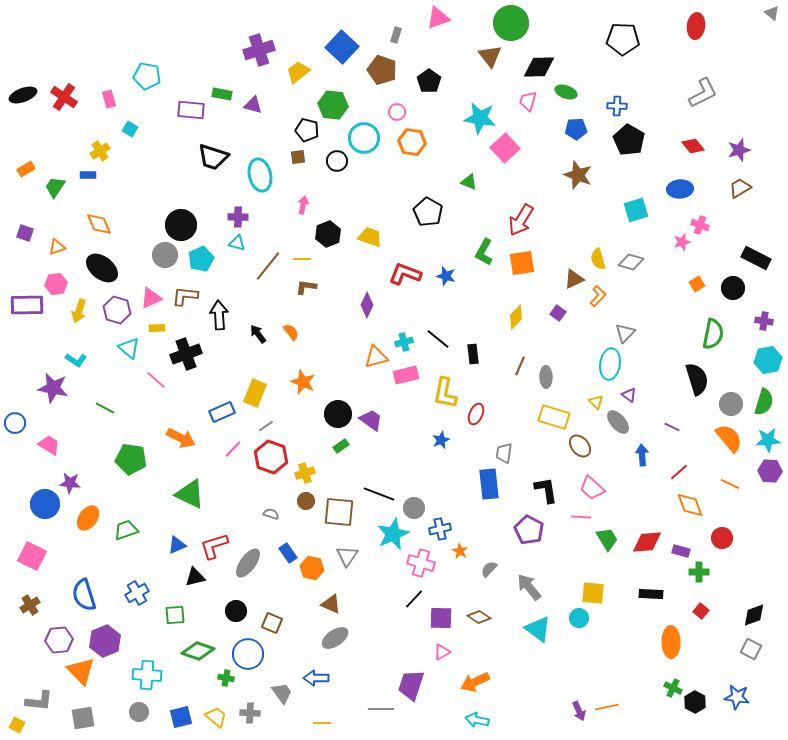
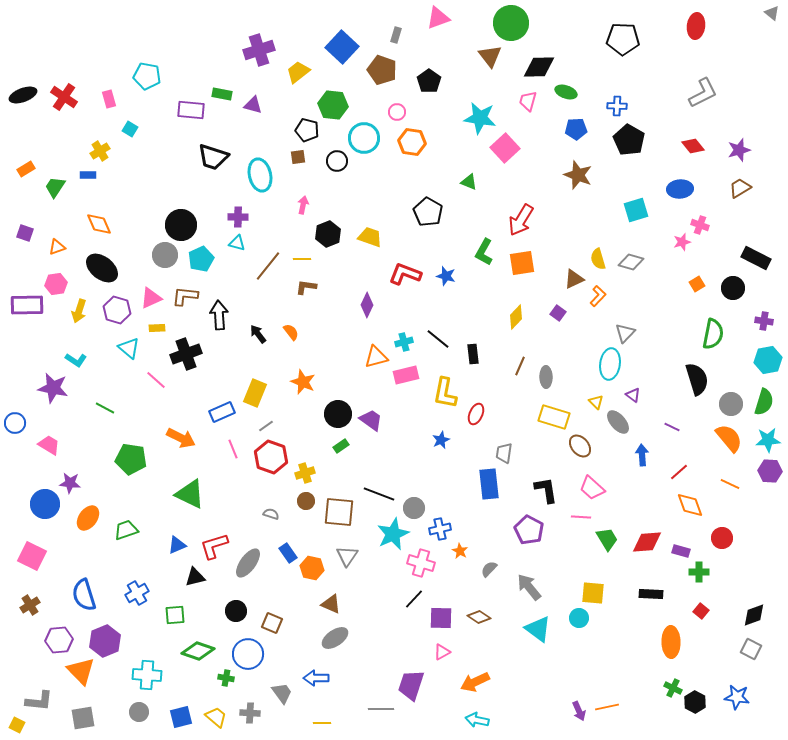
purple triangle at (629, 395): moved 4 px right
pink line at (233, 449): rotated 66 degrees counterclockwise
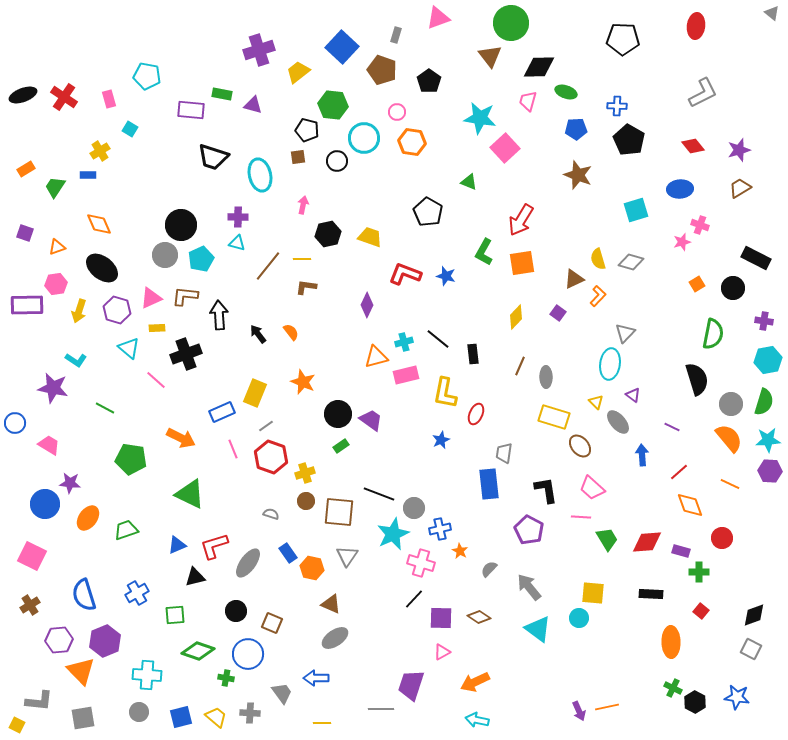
black hexagon at (328, 234): rotated 10 degrees clockwise
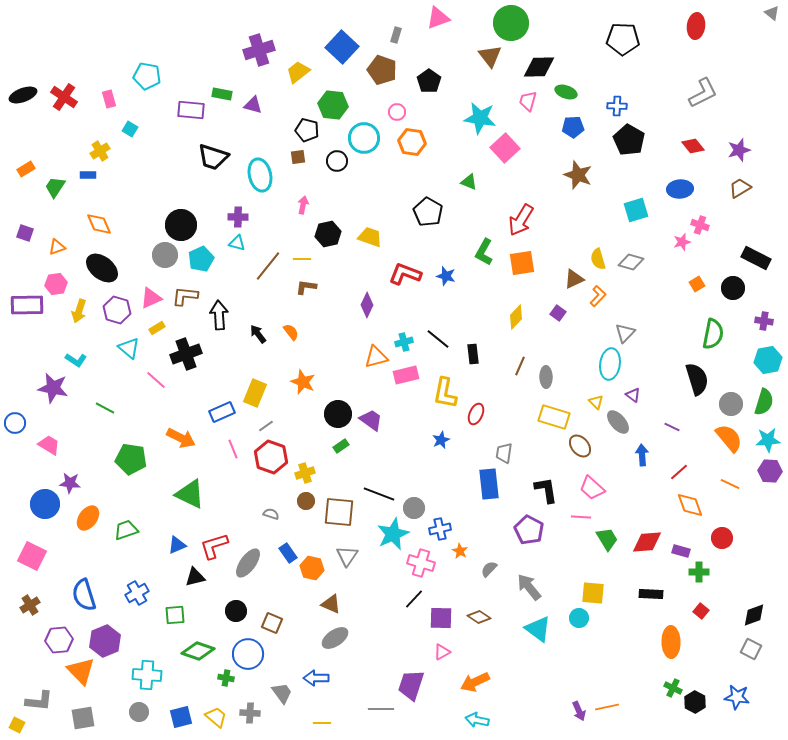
blue pentagon at (576, 129): moved 3 px left, 2 px up
yellow rectangle at (157, 328): rotated 28 degrees counterclockwise
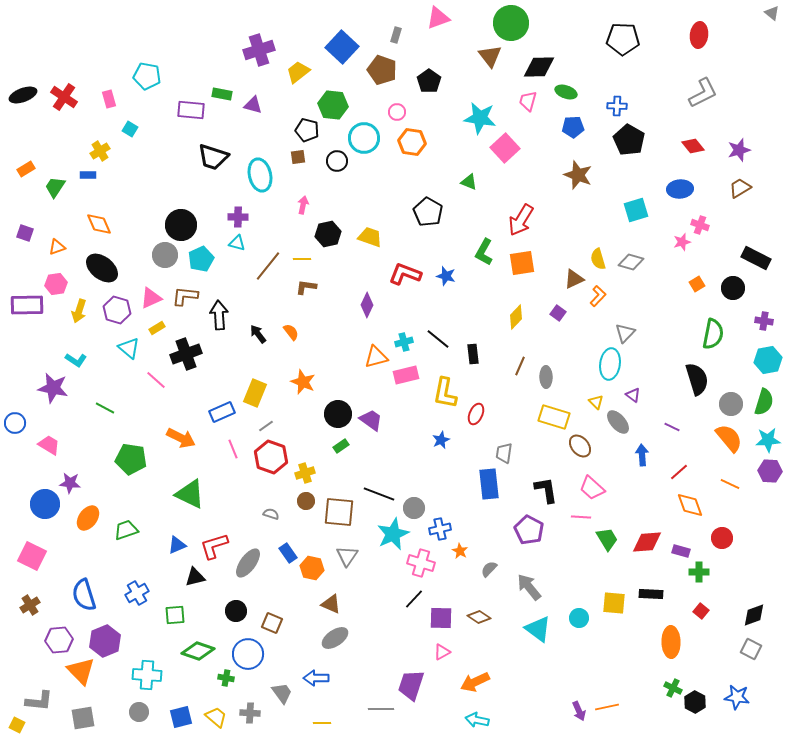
red ellipse at (696, 26): moved 3 px right, 9 px down
yellow square at (593, 593): moved 21 px right, 10 px down
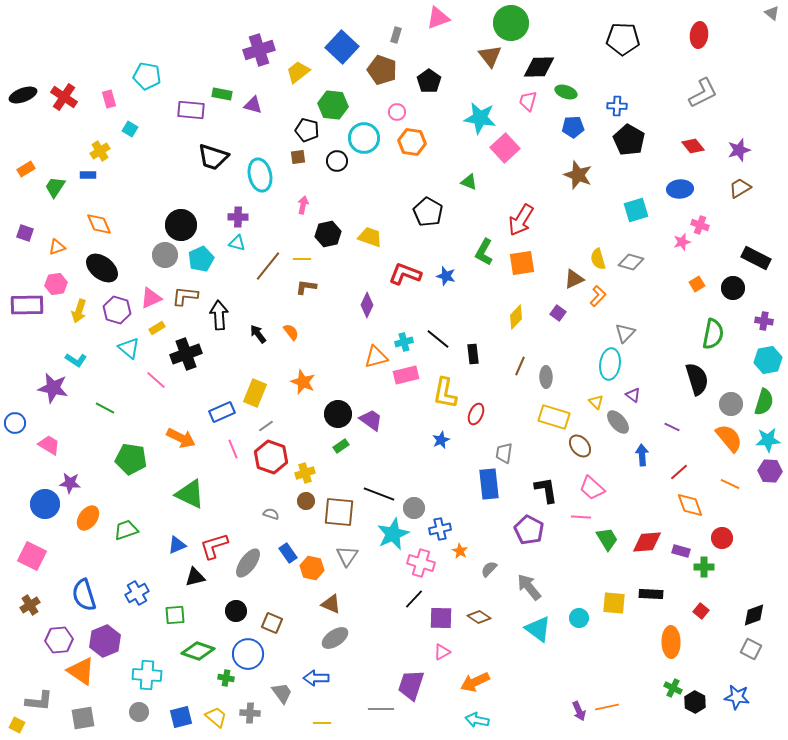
green cross at (699, 572): moved 5 px right, 5 px up
orange triangle at (81, 671): rotated 12 degrees counterclockwise
